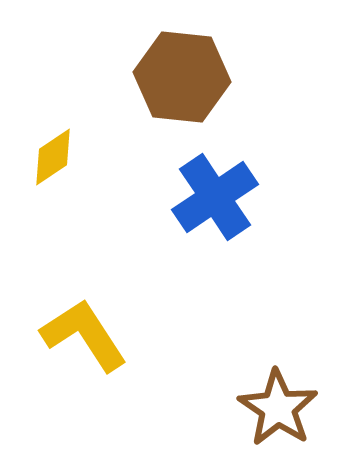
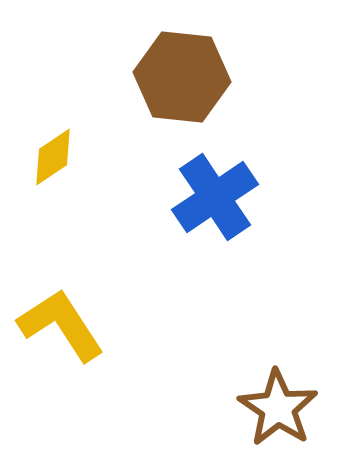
yellow L-shape: moved 23 px left, 10 px up
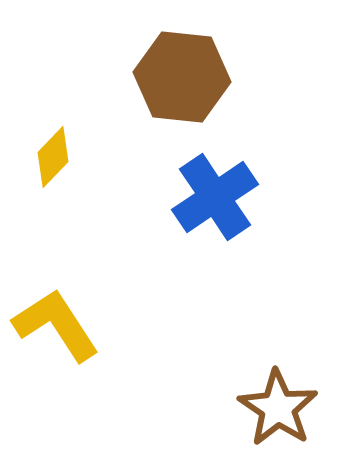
yellow diamond: rotated 12 degrees counterclockwise
yellow L-shape: moved 5 px left
